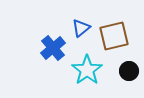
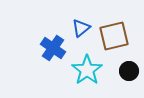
blue cross: rotated 15 degrees counterclockwise
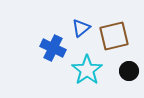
blue cross: rotated 10 degrees counterclockwise
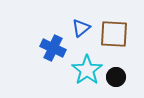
brown square: moved 2 px up; rotated 16 degrees clockwise
black circle: moved 13 px left, 6 px down
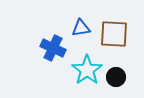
blue triangle: rotated 30 degrees clockwise
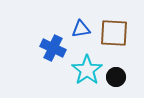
blue triangle: moved 1 px down
brown square: moved 1 px up
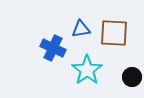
black circle: moved 16 px right
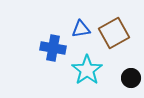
brown square: rotated 32 degrees counterclockwise
blue cross: rotated 15 degrees counterclockwise
black circle: moved 1 px left, 1 px down
